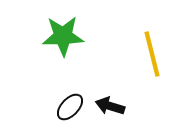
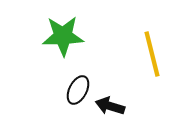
black ellipse: moved 8 px right, 17 px up; rotated 16 degrees counterclockwise
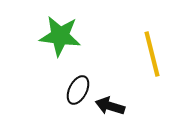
green star: moved 3 px left; rotated 9 degrees clockwise
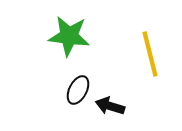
green star: moved 9 px right
yellow line: moved 2 px left
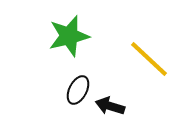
green star: rotated 21 degrees counterclockwise
yellow line: moved 1 px left, 5 px down; rotated 33 degrees counterclockwise
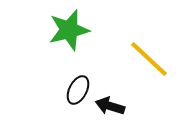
green star: moved 6 px up
